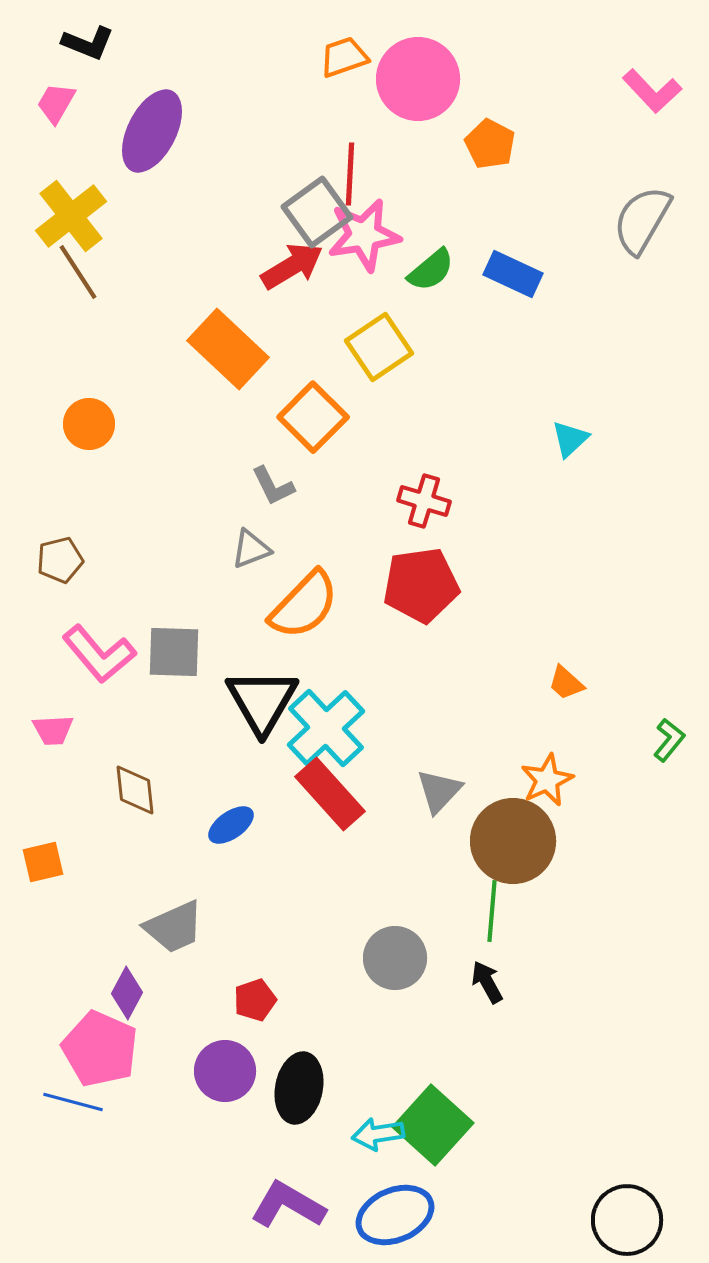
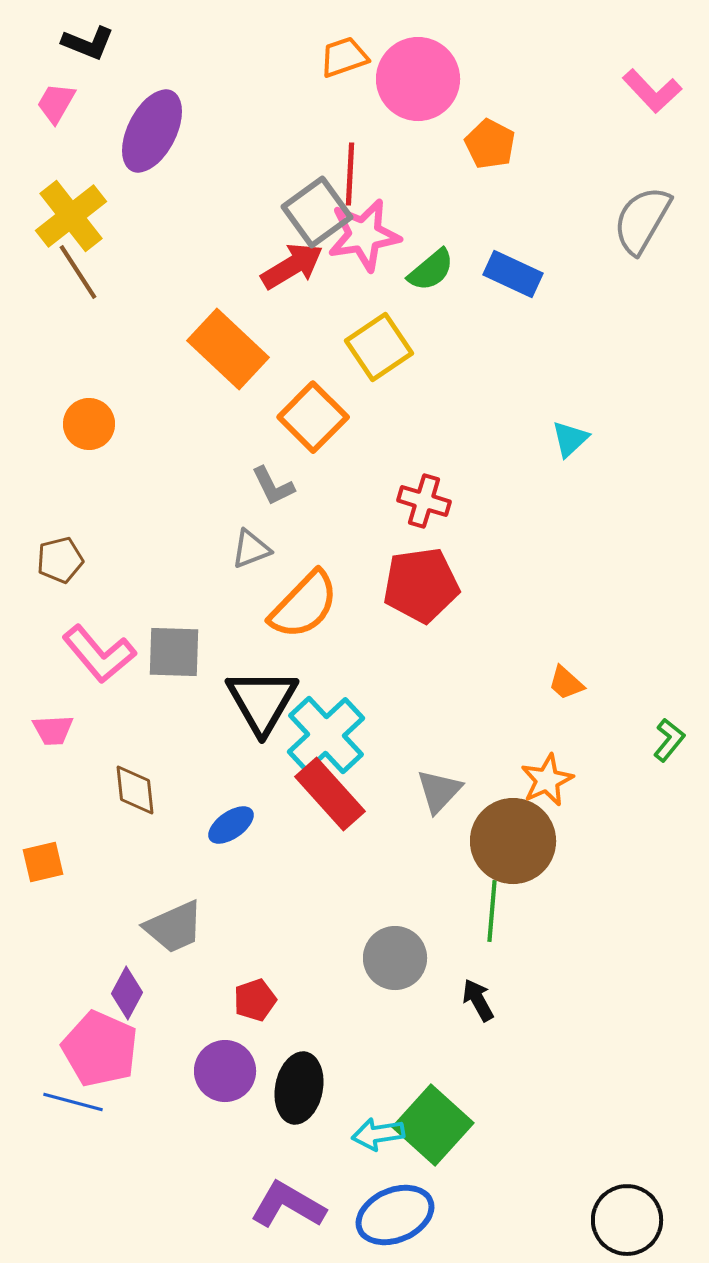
cyan cross at (326, 728): moved 7 px down
black arrow at (487, 982): moved 9 px left, 18 px down
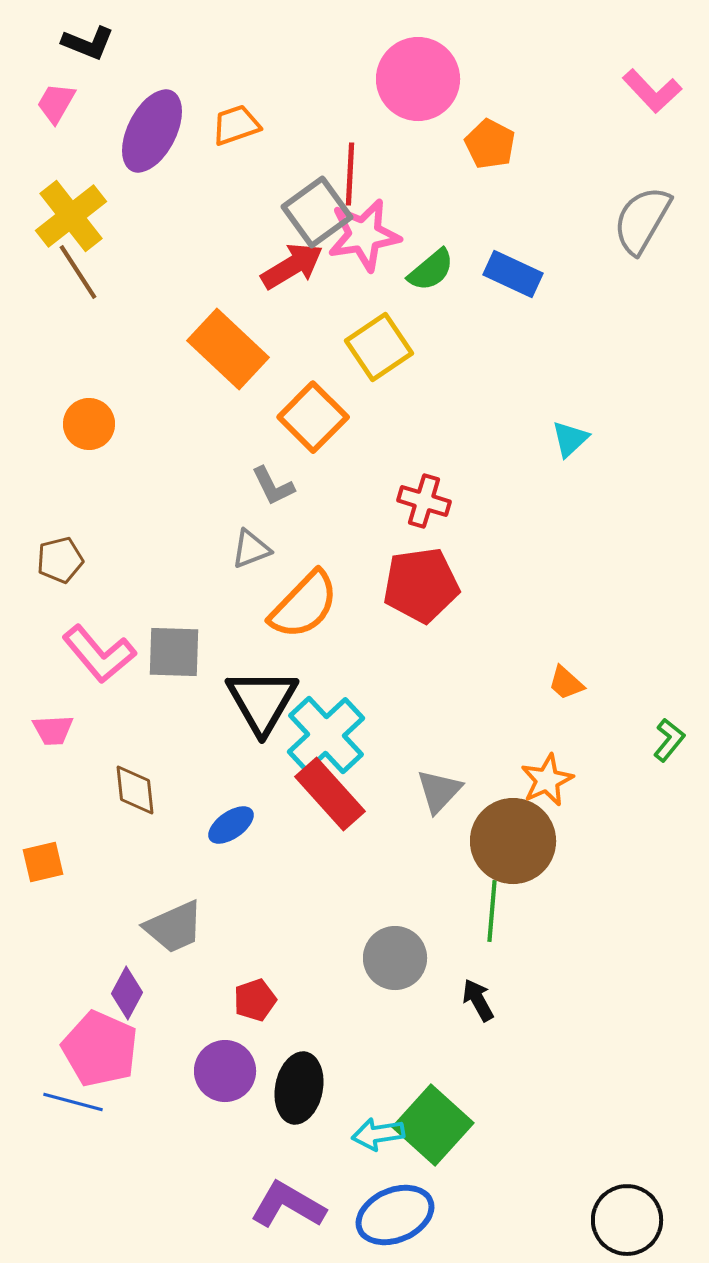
orange trapezoid at (344, 57): moved 108 px left, 68 px down
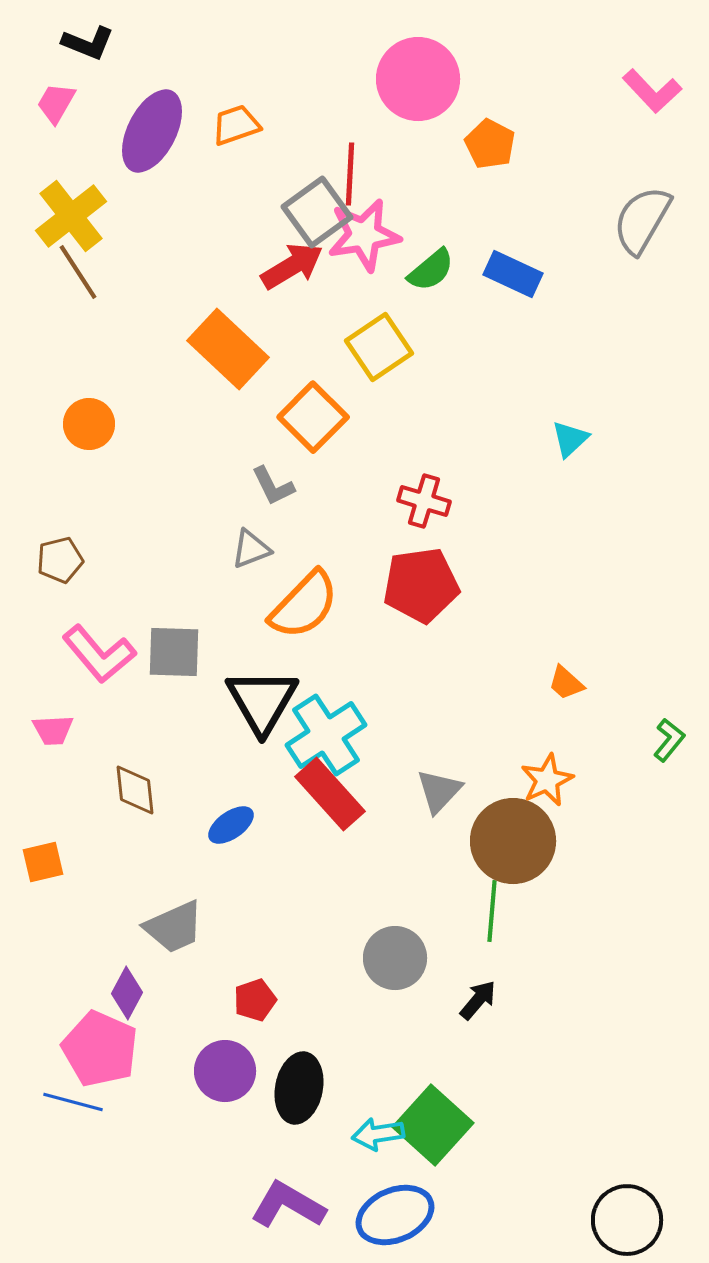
cyan cross at (326, 735): rotated 10 degrees clockwise
black arrow at (478, 1000): rotated 69 degrees clockwise
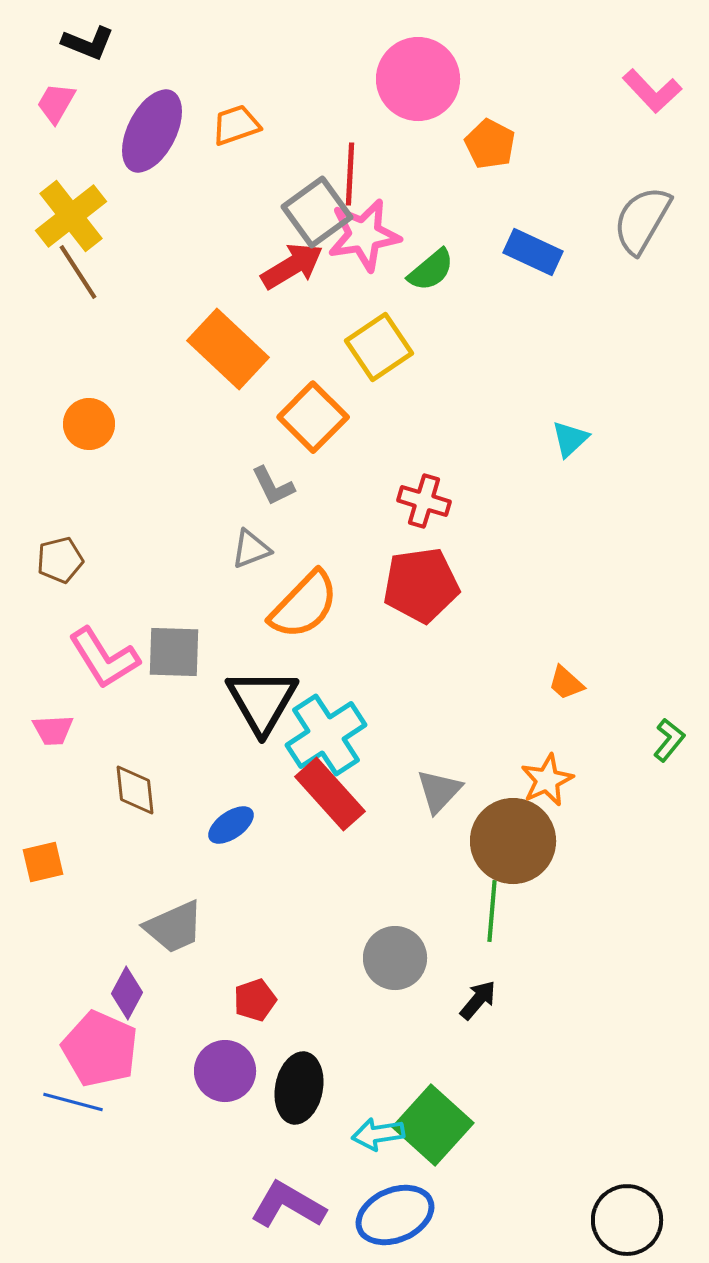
blue rectangle at (513, 274): moved 20 px right, 22 px up
pink L-shape at (99, 654): moved 5 px right, 4 px down; rotated 8 degrees clockwise
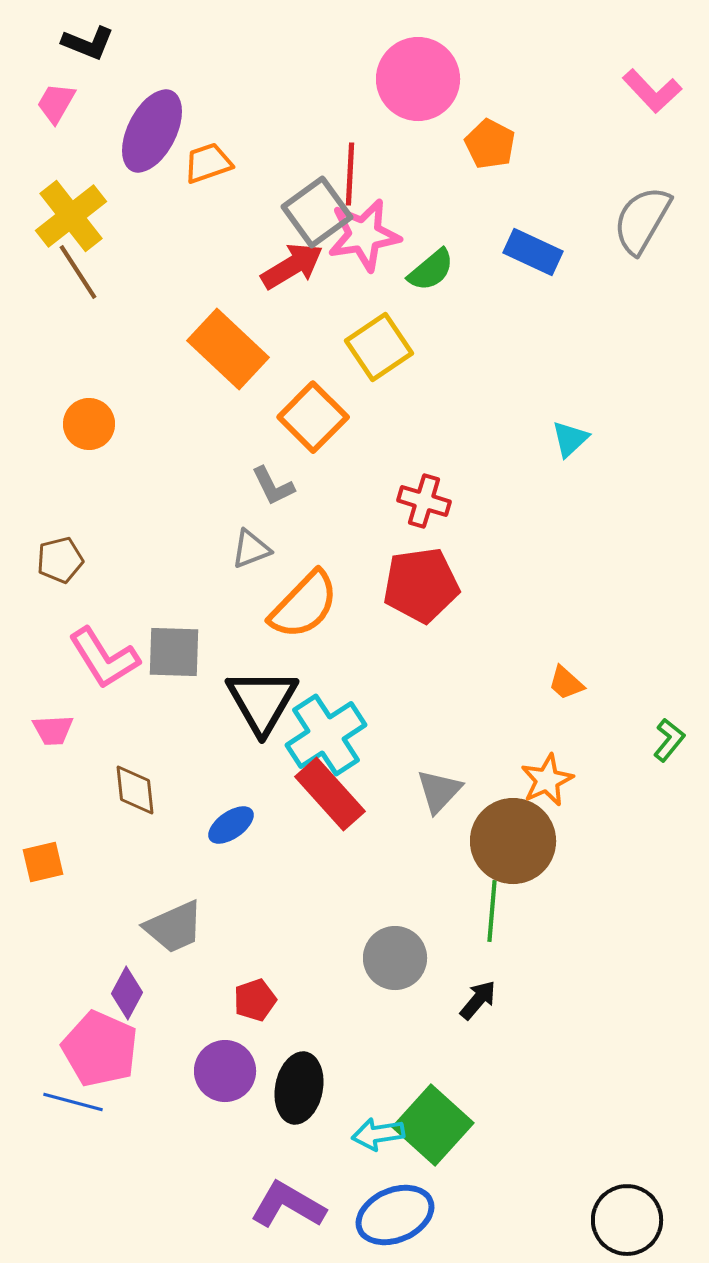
orange trapezoid at (236, 125): moved 28 px left, 38 px down
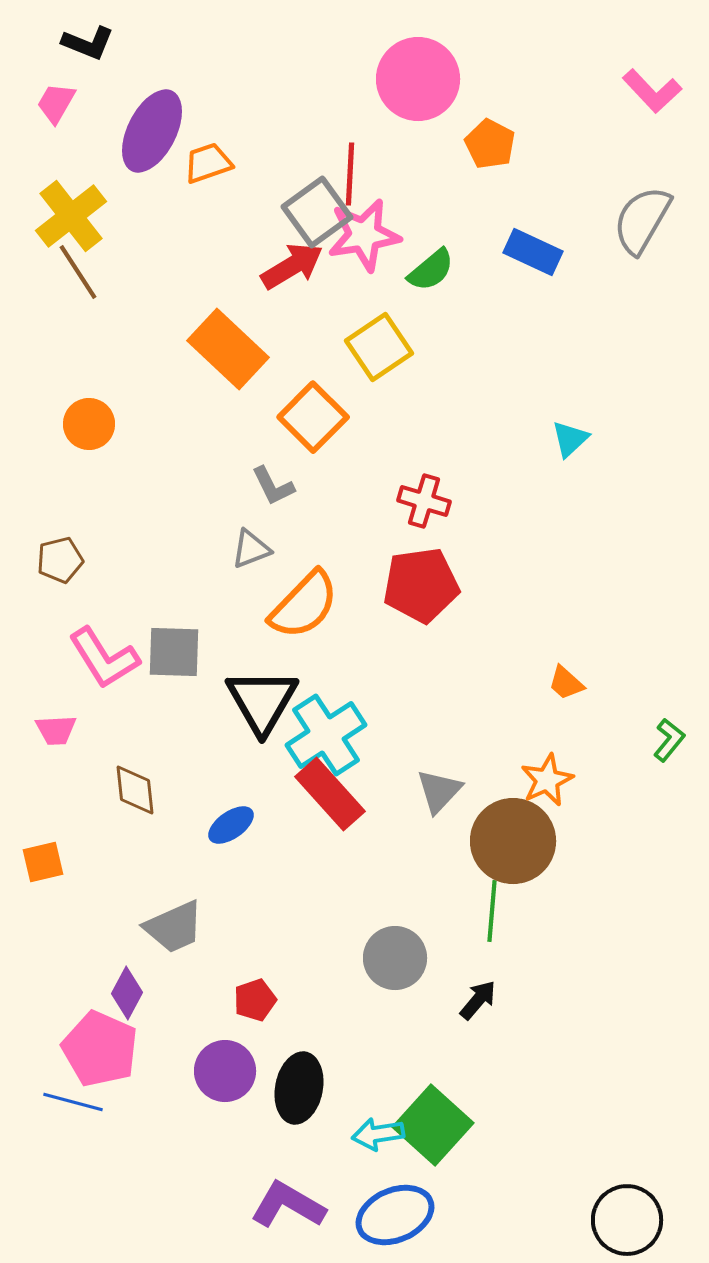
pink trapezoid at (53, 730): moved 3 px right
